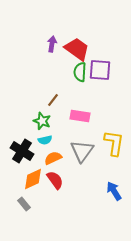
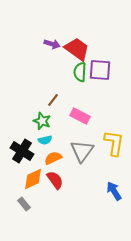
purple arrow: rotated 98 degrees clockwise
pink rectangle: rotated 18 degrees clockwise
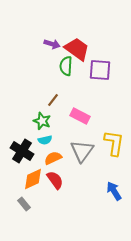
green semicircle: moved 14 px left, 6 px up
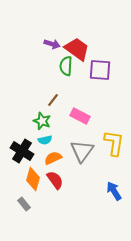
orange diamond: rotated 50 degrees counterclockwise
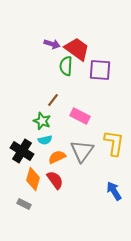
orange semicircle: moved 4 px right, 1 px up
gray rectangle: rotated 24 degrees counterclockwise
